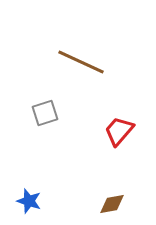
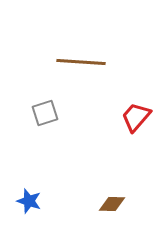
brown line: rotated 21 degrees counterclockwise
red trapezoid: moved 17 px right, 14 px up
brown diamond: rotated 12 degrees clockwise
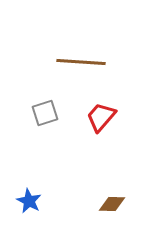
red trapezoid: moved 35 px left
blue star: rotated 10 degrees clockwise
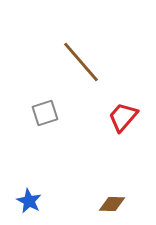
brown line: rotated 45 degrees clockwise
red trapezoid: moved 22 px right
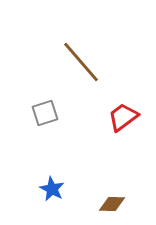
red trapezoid: rotated 12 degrees clockwise
blue star: moved 23 px right, 12 px up
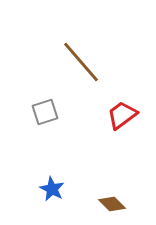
gray square: moved 1 px up
red trapezoid: moved 1 px left, 2 px up
brown diamond: rotated 44 degrees clockwise
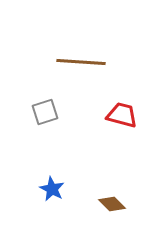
brown line: rotated 45 degrees counterclockwise
red trapezoid: rotated 52 degrees clockwise
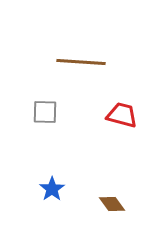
gray square: rotated 20 degrees clockwise
blue star: rotated 10 degrees clockwise
brown diamond: rotated 8 degrees clockwise
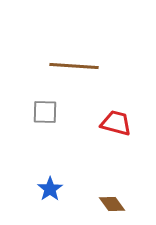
brown line: moved 7 px left, 4 px down
red trapezoid: moved 6 px left, 8 px down
blue star: moved 2 px left
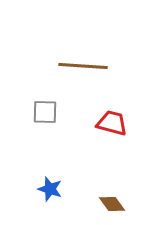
brown line: moved 9 px right
red trapezoid: moved 4 px left
blue star: rotated 20 degrees counterclockwise
